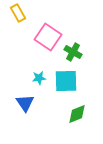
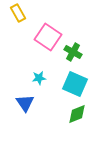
cyan square: moved 9 px right, 3 px down; rotated 25 degrees clockwise
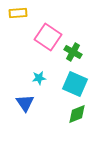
yellow rectangle: rotated 66 degrees counterclockwise
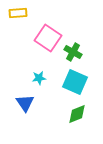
pink square: moved 1 px down
cyan square: moved 2 px up
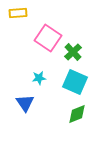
green cross: rotated 18 degrees clockwise
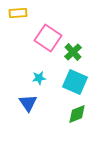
blue triangle: moved 3 px right
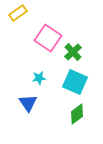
yellow rectangle: rotated 30 degrees counterclockwise
green diamond: rotated 15 degrees counterclockwise
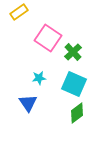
yellow rectangle: moved 1 px right, 1 px up
cyan square: moved 1 px left, 2 px down
green diamond: moved 1 px up
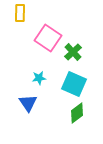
yellow rectangle: moved 1 px right, 1 px down; rotated 54 degrees counterclockwise
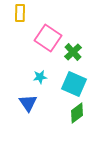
cyan star: moved 1 px right, 1 px up
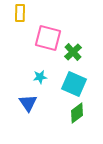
pink square: rotated 20 degrees counterclockwise
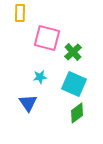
pink square: moved 1 px left
